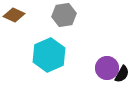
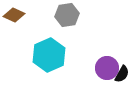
gray hexagon: moved 3 px right
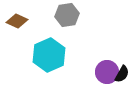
brown diamond: moved 3 px right, 6 px down
purple circle: moved 4 px down
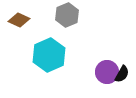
gray hexagon: rotated 15 degrees counterclockwise
brown diamond: moved 2 px right, 1 px up
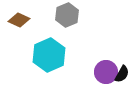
purple circle: moved 1 px left
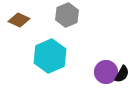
cyan hexagon: moved 1 px right, 1 px down
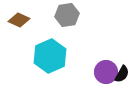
gray hexagon: rotated 15 degrees clockwise
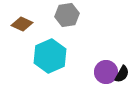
brown diamond: moved 3 px right, 4 px down
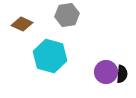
cyan hexagon: rotated 20 degrees counterclockwise
black semicircle: rotated 24 degrees counterclockwise
